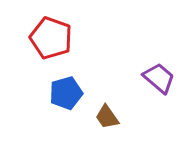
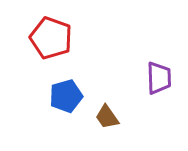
purple trapezoid: rotated 48 degrees clockwise
blue pentagon: moved 3 px down
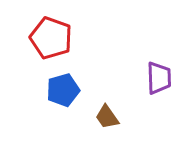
blue pentagon: moved 3 px left, 6 px up
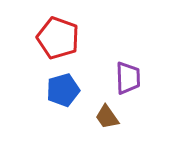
red pentagon: moved 7 px right
purple trapezoid: moved 31 px left
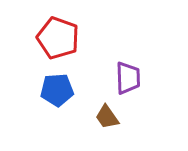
blue pentagon: moved 6 px left; rotated 12 degrees clockwise
